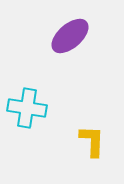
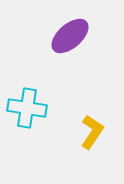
yellow L-shape: moved 9 px up; rotated 32 degrees clockwise
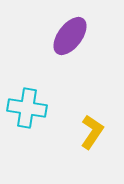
purple ellipse: rotated 12 degrees counterclockwise
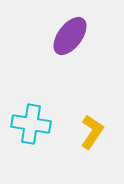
cyan cross: moved 4 px right, 16 px down
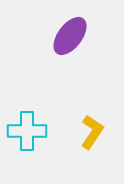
cyan cross: moved 4 px left, 7 px down; rotated 9 degrees counterclockwise
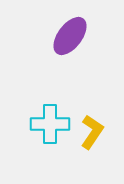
cyan cross: moved 23 px right, 7 px up
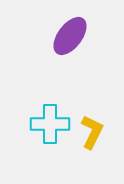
yellow L-shape: rotated 8 degrees counterclockwise
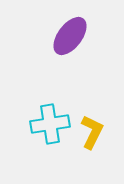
cyan cross: rotated 9 degrees counterclockwise
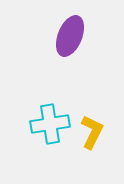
purple ellipse: rotated 15 degrees counterclockwise
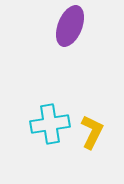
purple ellipse: moved 10 px up
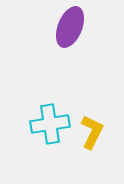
purple ellipse: moved 1 px down
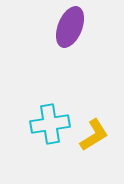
yellow L-shape: moved 2 px right, 3 px down; rotated 32 degrees clockwise
